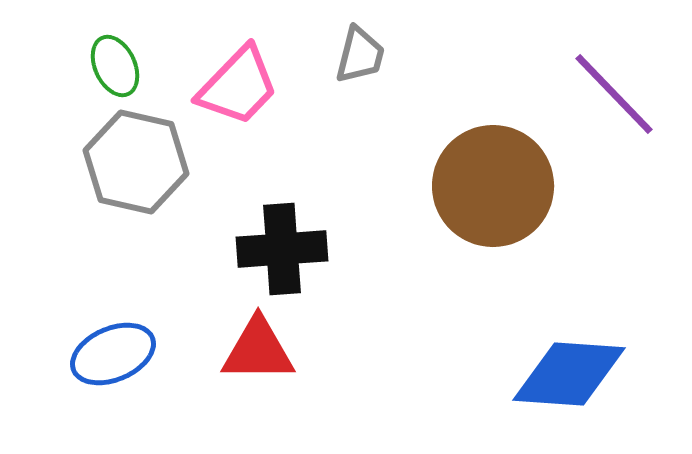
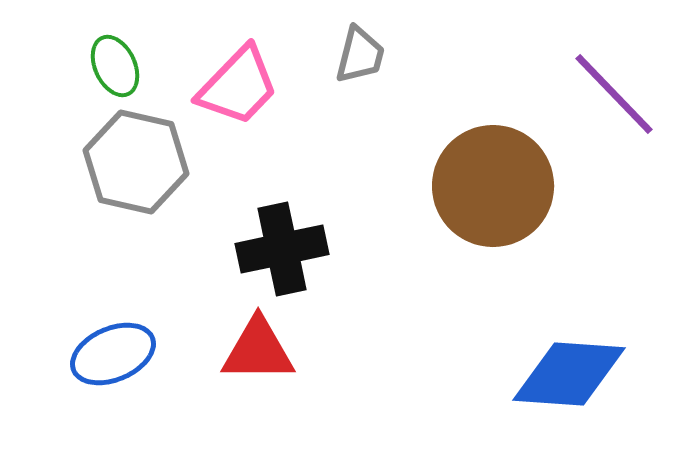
black cross: rotated 8 degrees counterclockwise
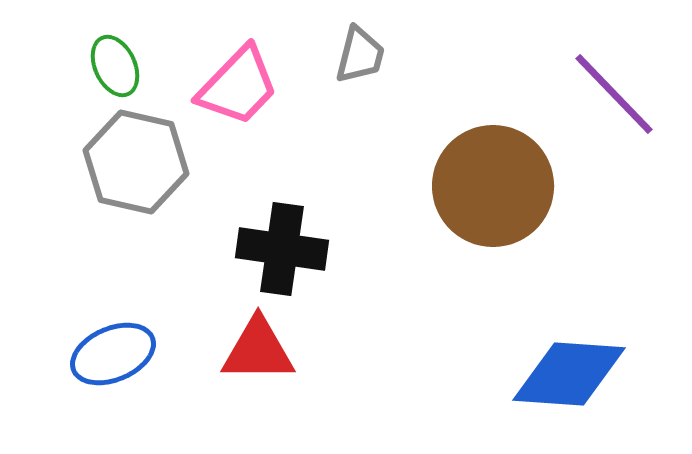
black cross: rotated 20 degrees clockwise
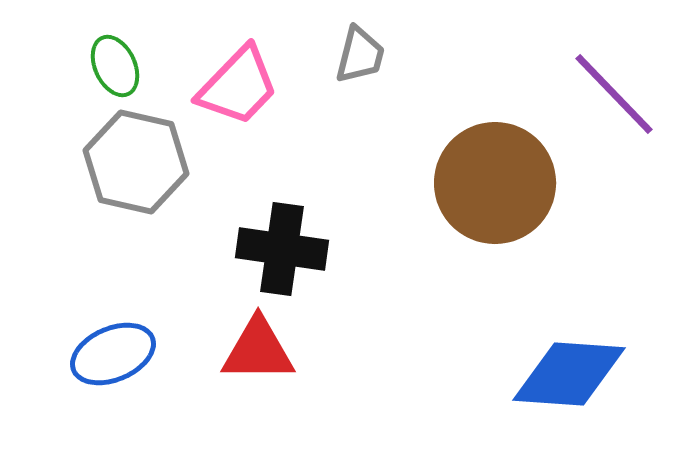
brown circle: moved 2 px right, 3 px up
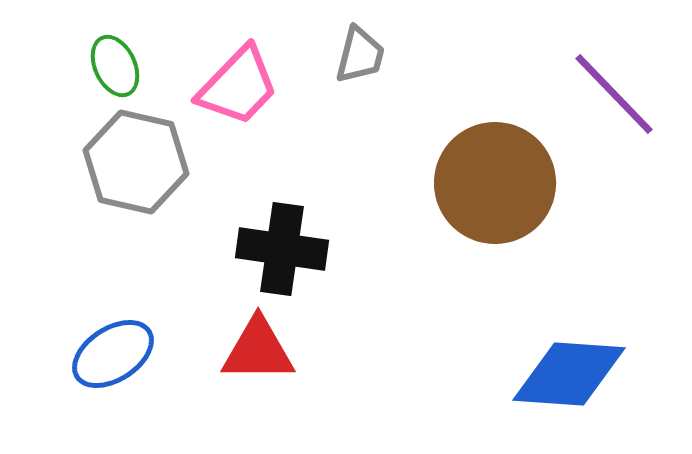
blue ellipse: rotated 10 degrees counterclockwise
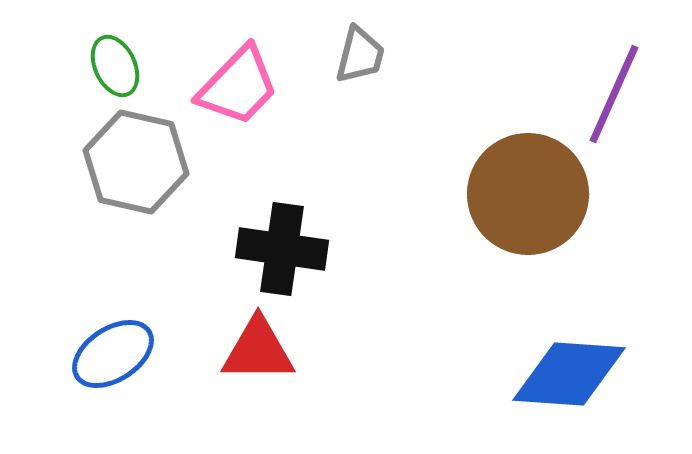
purple line: rotated 68 degrees clockwise
brown circle: moved 33 px right, 11 px down
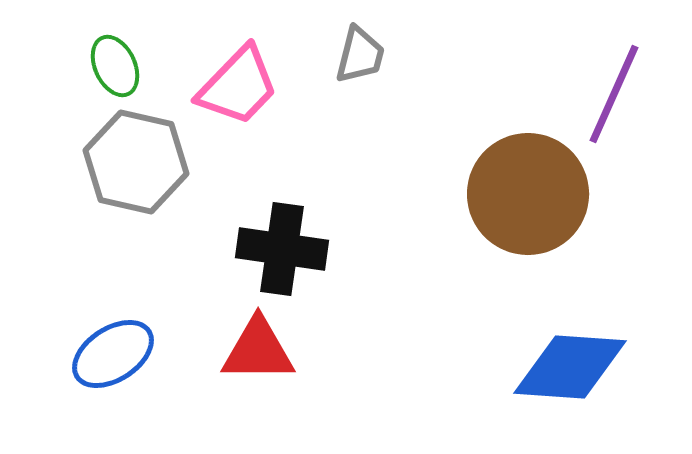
blue diamond: moved 1 px right, 7 px up
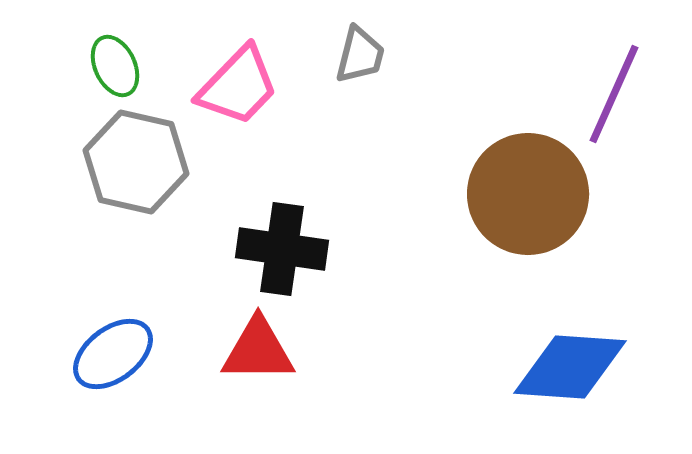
blue ellipse: rotated 4 degrees counterclockwise
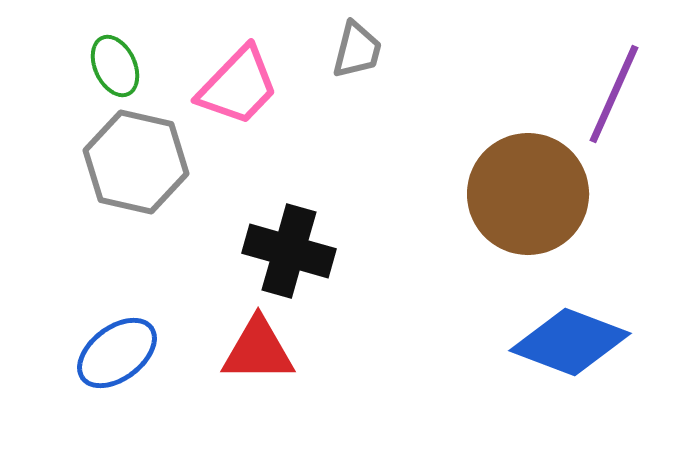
gray trapezoid: moved 3 px left, 5 px up
black cross: moved 7 px right, 2 px down; rotated 8 degrees clockwise
blue ellipse: moved 4 px right, 1 px up
blue diamond: moved 25 px up; rotated 17 degrees clockwise
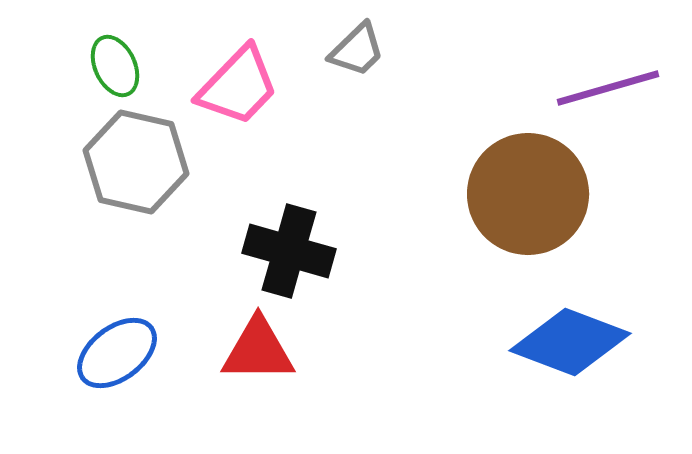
gray trapezoid: rotated 32 degrees clockwise
purple line: moved 6 px left, 6 px up; rotated 50 degrees clockwise
